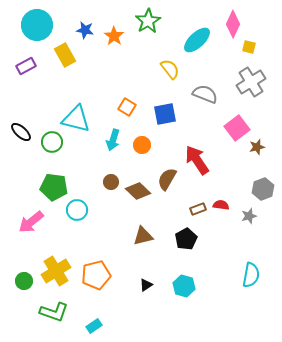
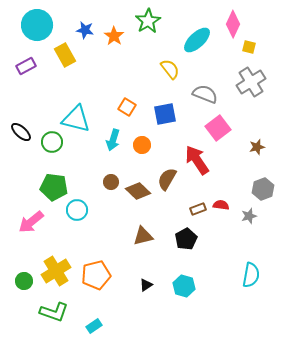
pink square at (237, 128): moved 19 px left
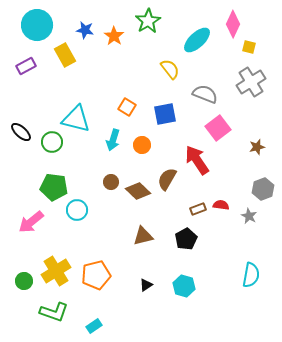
gray star at (249, 216): rotated 28 degrees counterclockwise
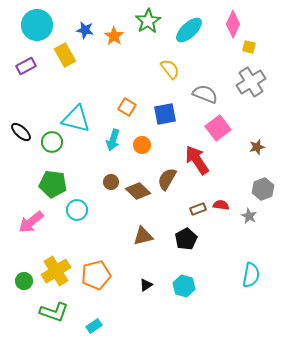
cyan ellipse at (197, 40): moved 8 px left, 10 px up
green pentagon at (54, 187): moved 1 px left, 3 px up
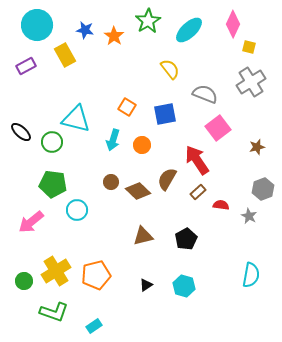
brown rectangle at (198, 209): moved 17 px up; rotated 21 degrees counterclockwise
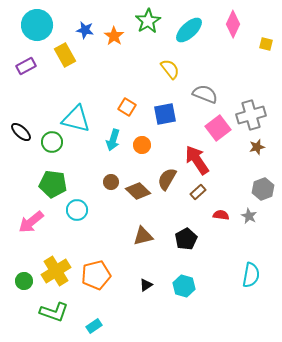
yellow square at (249, 47): moved 17 px right, 3 px up
gray cross at (251, 82): moved 33 px down; rotated 16 degrees clockwise
red semicircle at (221, 205): moved 10 px down
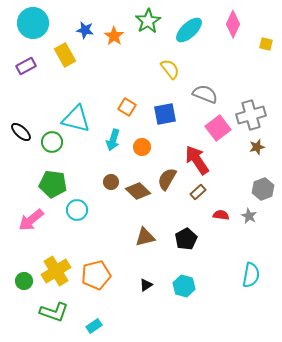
cyan circle at (37, 25): moved 4 px left, 2 px up
orange circle at (142, 145): moved 2 px down
pink arrow at (31, 222): moved 2 px up
brown triangle at (143, 236): moved 2 px right, 1 px down
